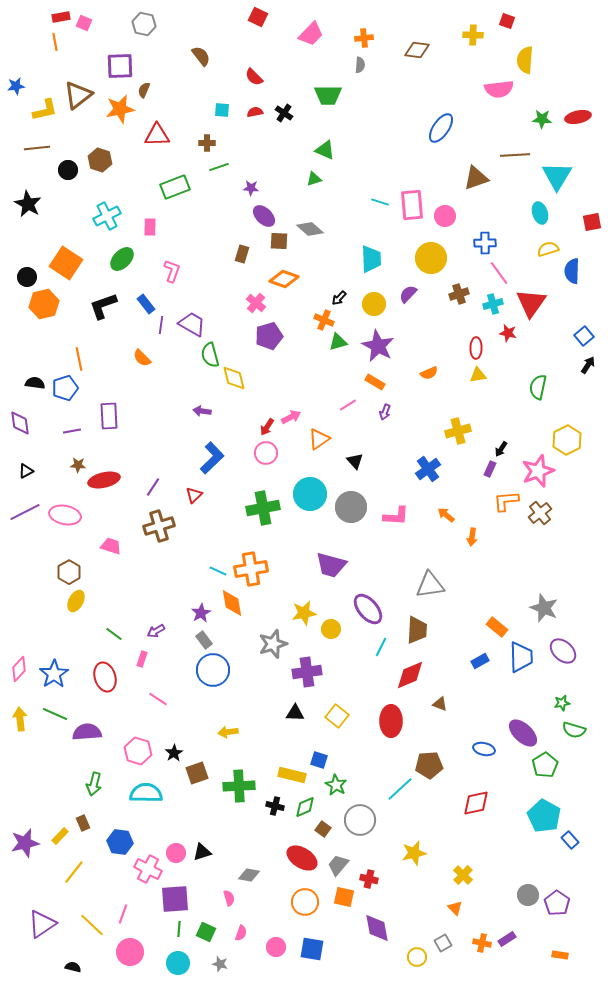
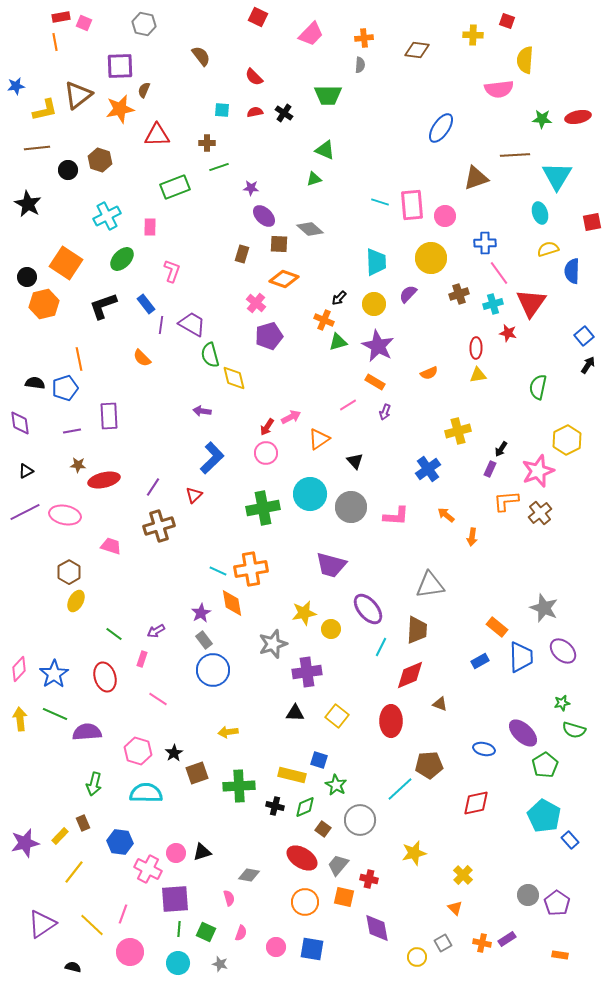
brown square at (279, 241): moved 3 px down
cyan trapezoid at (371, 259): moved 5 px right, 3 px down
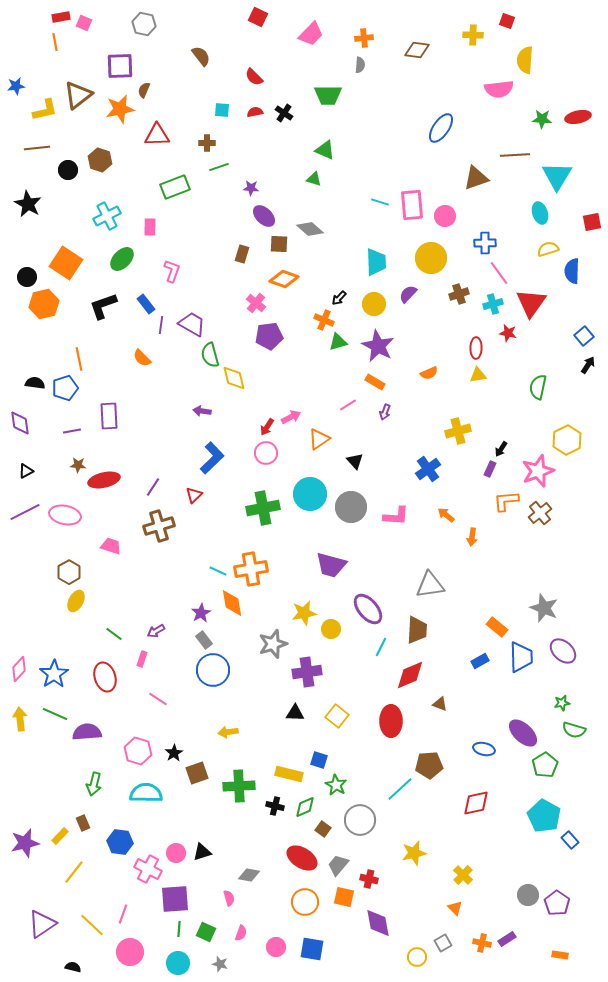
green triangle at (314, 179): rotated 35 degrees clockwise
purple pentagon at (269, 336): rotated 8 degrees clockwise
yellow rectangle at (292, 775): moved 3 px left, 1 px up
purple diamond at (377, 928): moved 1 px right, 5 px up
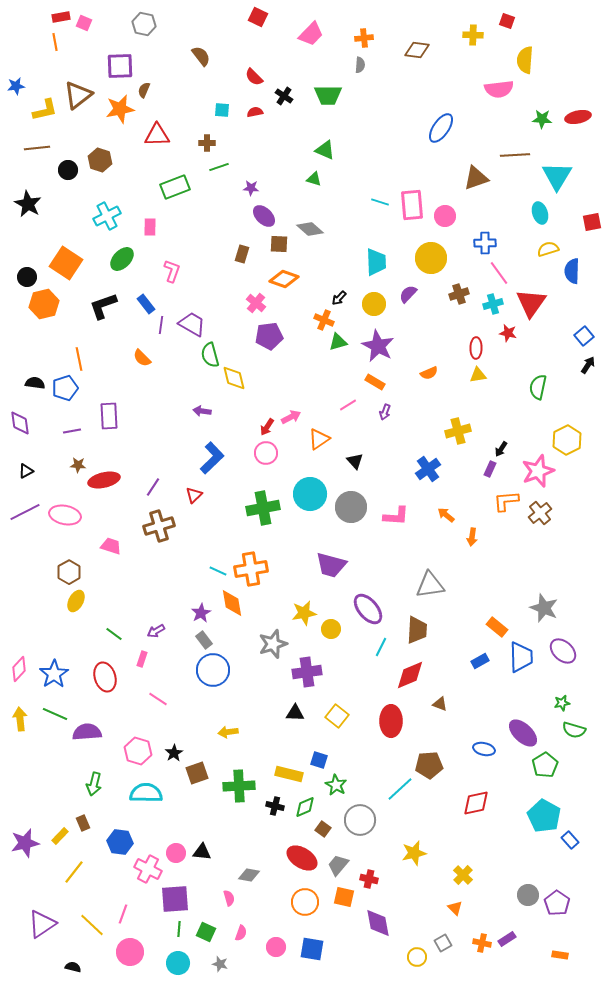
black cross at (284, 113): moved 17 px up
black triangle at (202, 852): rotated 24 degrees clockwise
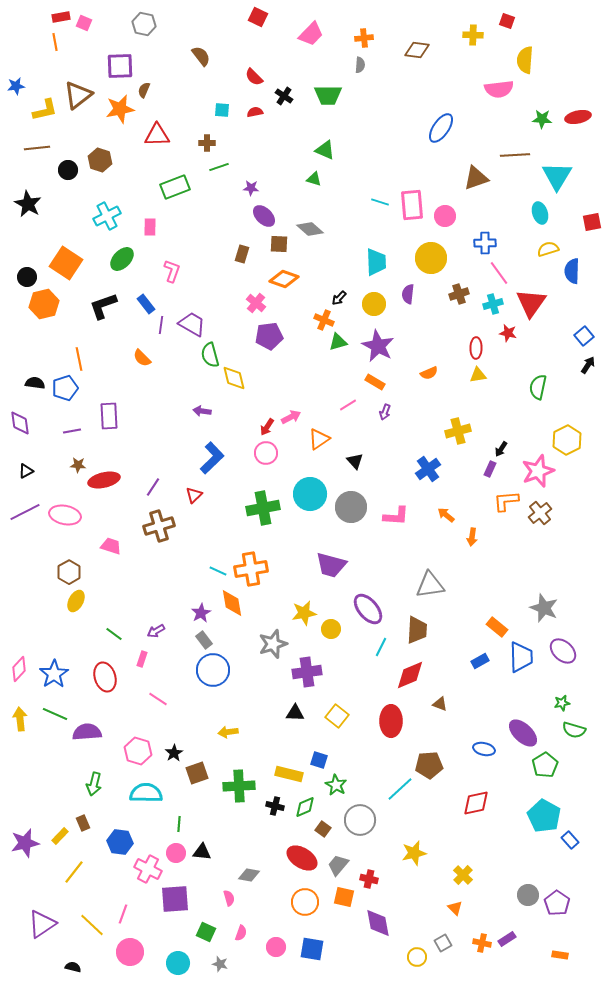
purple semicircle at (408, 294): rotated 36 degrees counterclockwise
green line at (179, 929): moved 105 px up
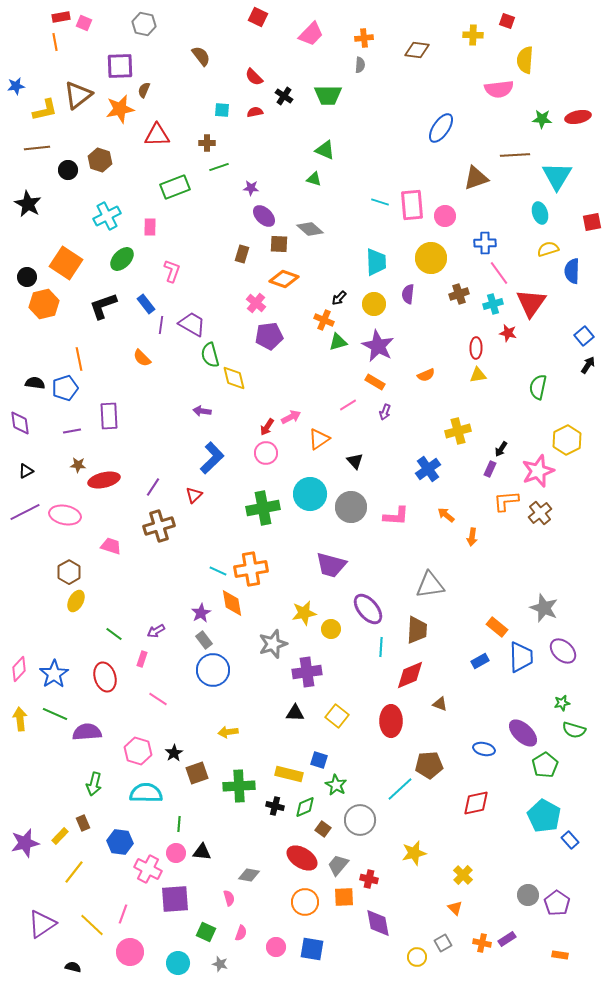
orange semicircle at (429, 373): moved 3 px left, 2 px down
cyan line at (381, 647): rotated 24 degrees counterclockwise
orange square at (344, 897): rotated 15 degrees counterclockwise
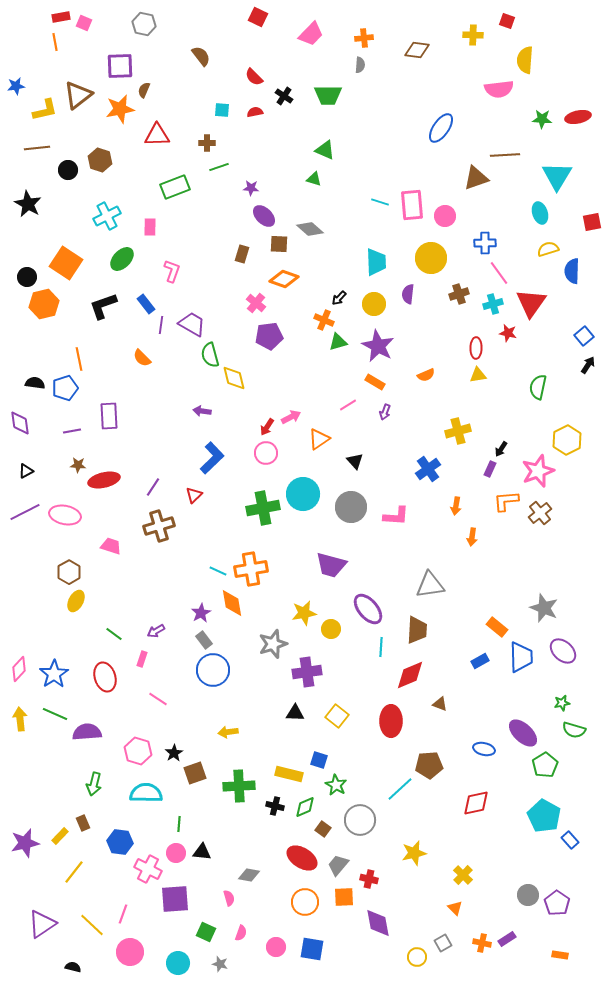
brown line at (515, 155): moved 10 px left
cyan circle at (310, 494): moved 7 px left
orange arrow at (446, 515): moved 10 px right, 9 px up; rotated 120 degrees counterclockwise
brown square at (197, 773): moved 2 px left
